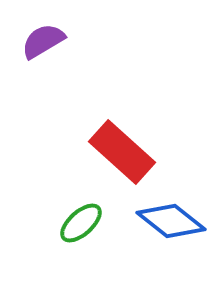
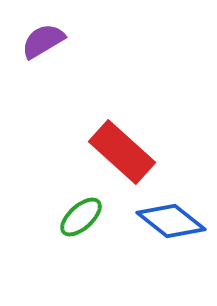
green ellipse: moved 6 px up
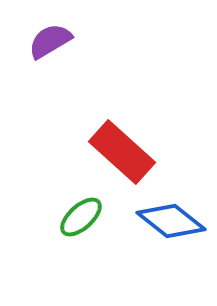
purple semicircle: moved 7 px right
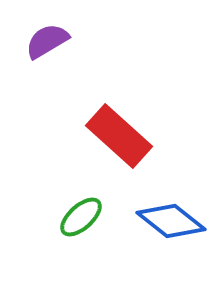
purple semicircle: moved 3 px left
red rectangle: moved 3 px left, 16 px up
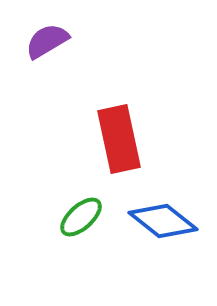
red rectangle: moved 3 px down; rotated 36 degrees clockwise
blue diamond: moved 8 px left
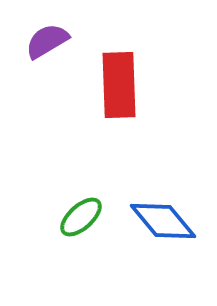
red rectangle: moved 54 px up; rotated 10 degrees clockwise
blue diamond: rotated 12 degrees clockwise
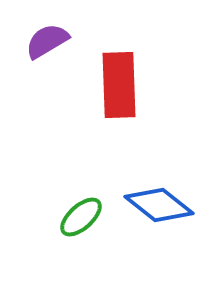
blue diamond: moved 4 px left, 16 px up; rotated 12 degrees counterclockwise
